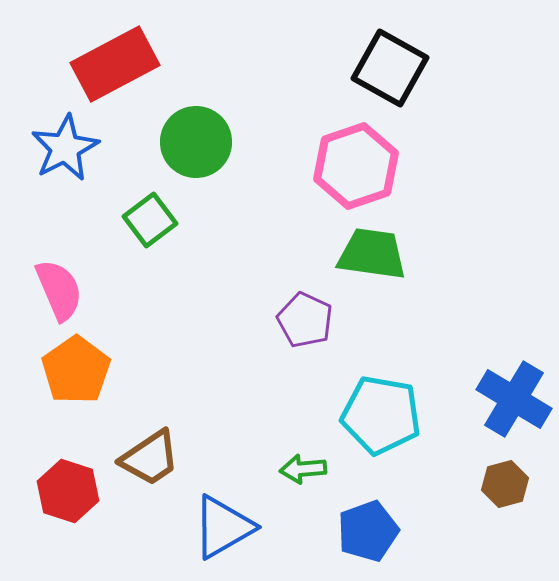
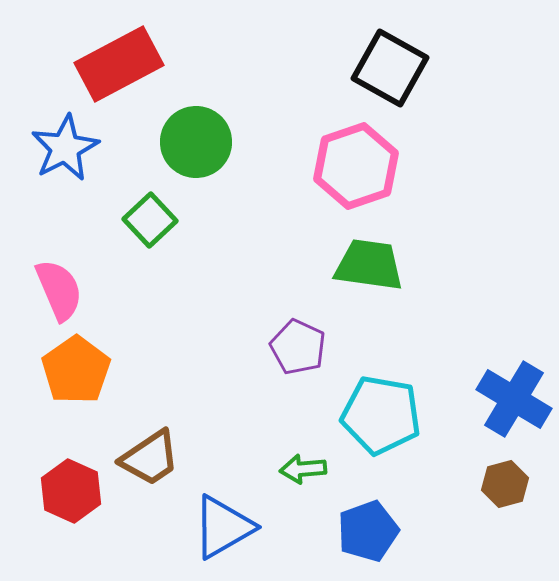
red rectangle: moved 4 px right
green square: rotated 6 degrees counterclockwise
green trapezoid: moved 3 px left, 11 px down
purple pentagon: moved 7 px left, 27 px down
red hexagon: moved 3 px right; rotated 6 degrees clockwise
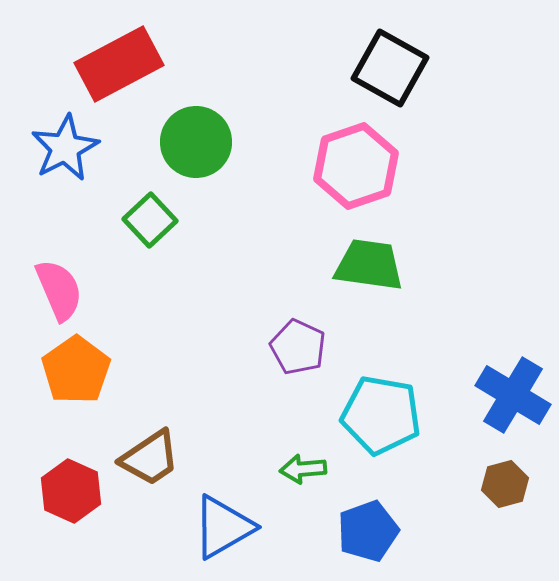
blue cross: moved 1 px left, 4 px up
